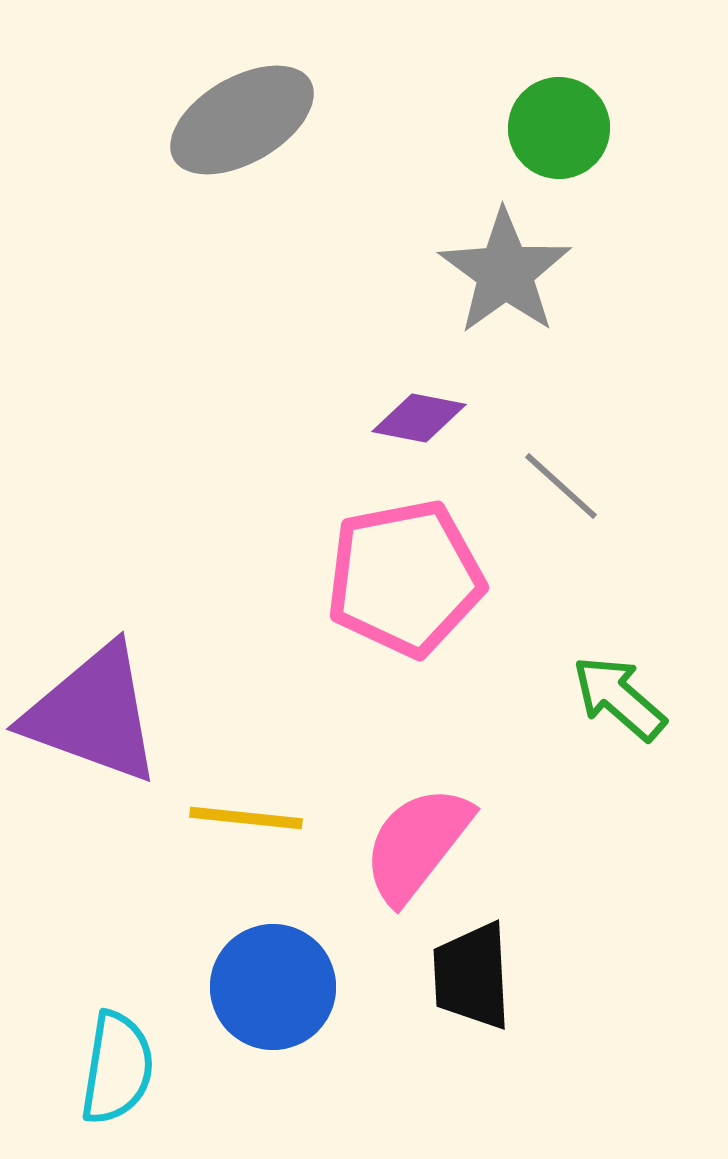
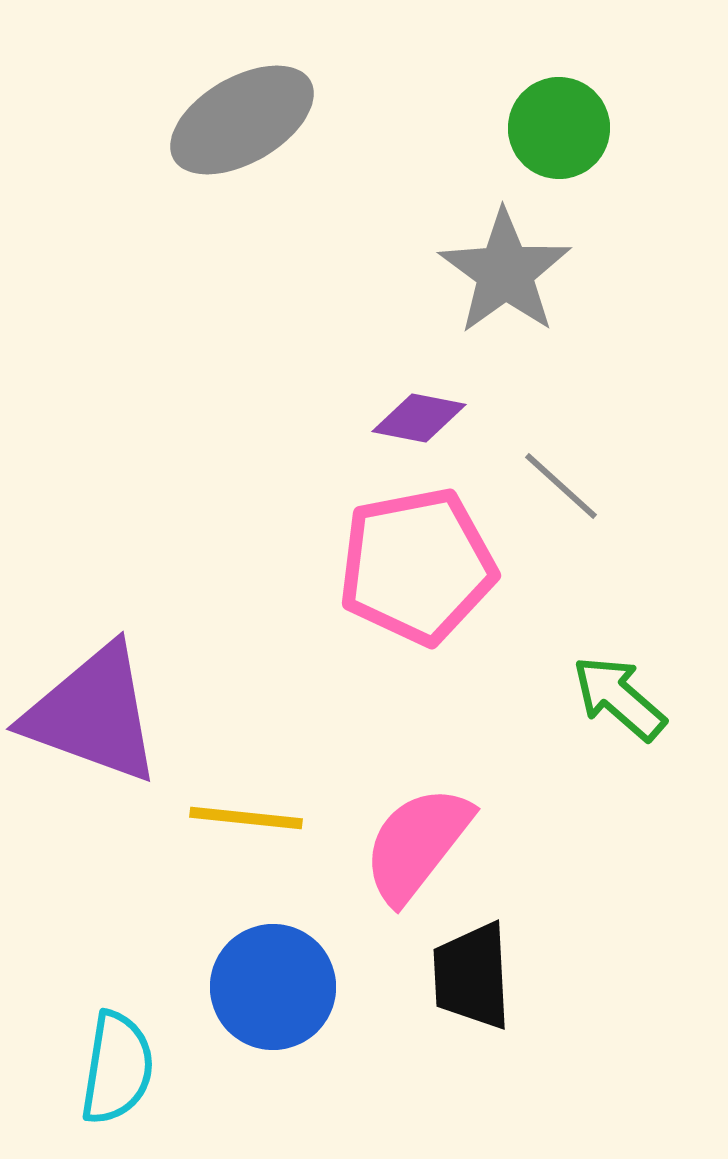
pink pentagon: moved 12 px right, 12 px up
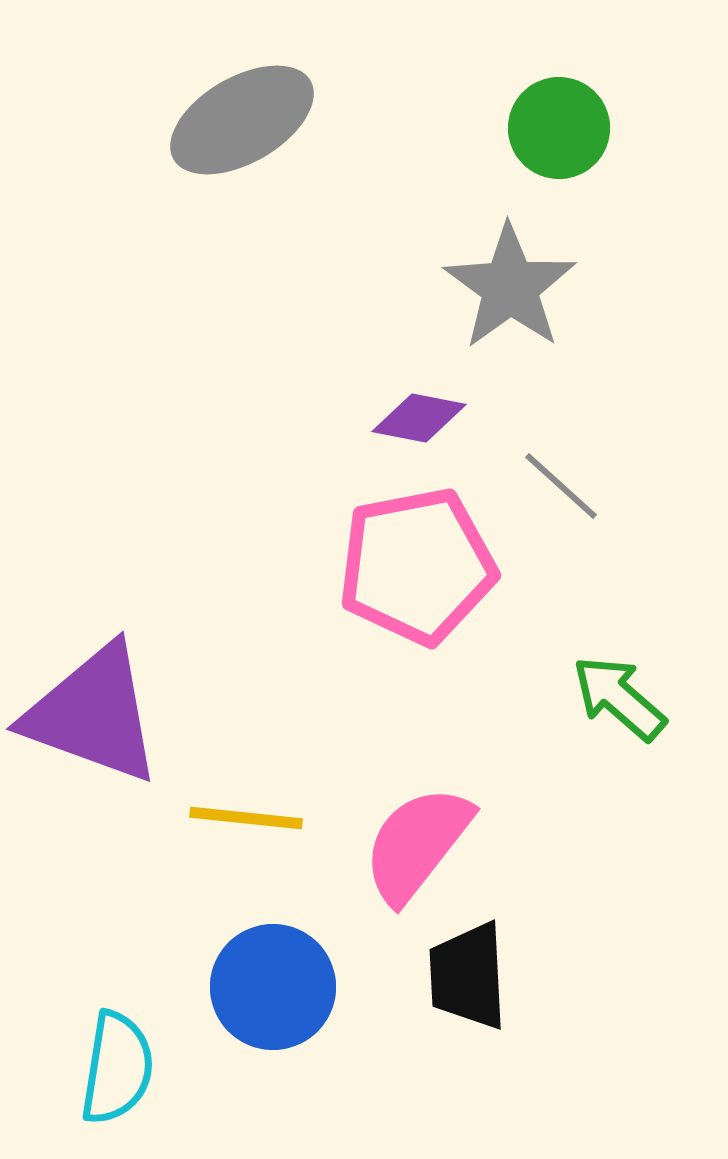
gray star: moved 5 px right, 15 px down
black trapezoid: moved 4 px left
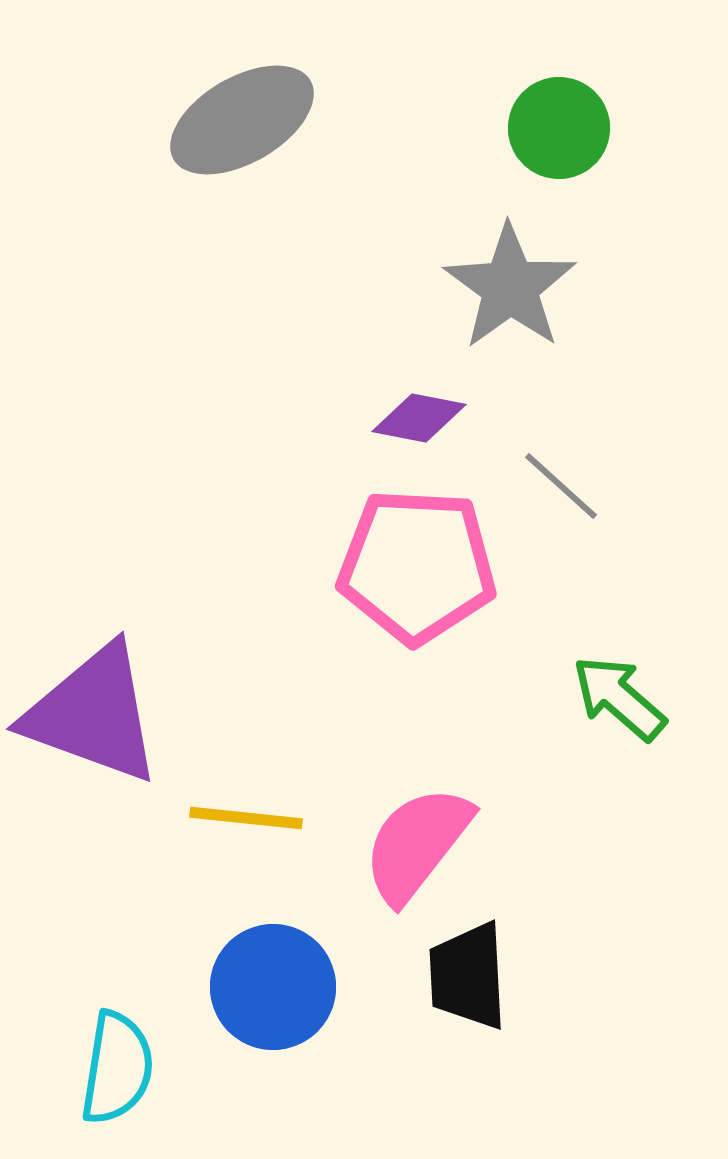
pink pentagon: rotated 14 degrees clockwise
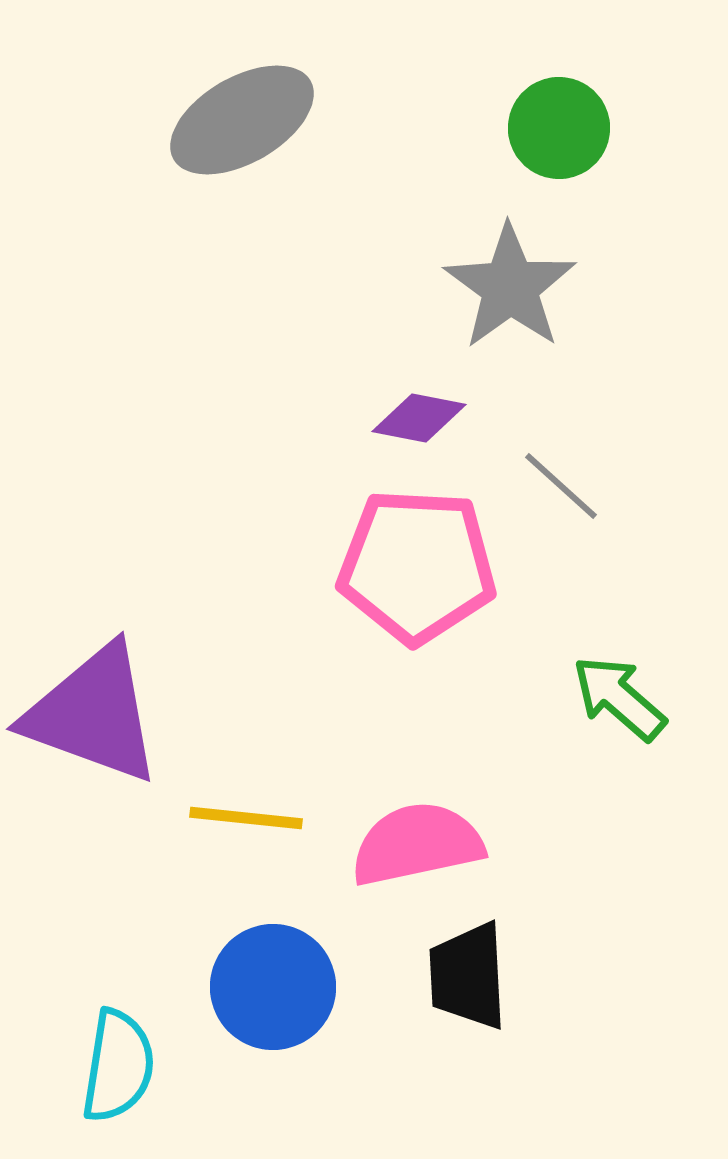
pink semicircle: rotated 40 degrees clockwise
cyan semicircle: moved 1 px right, 2 px up
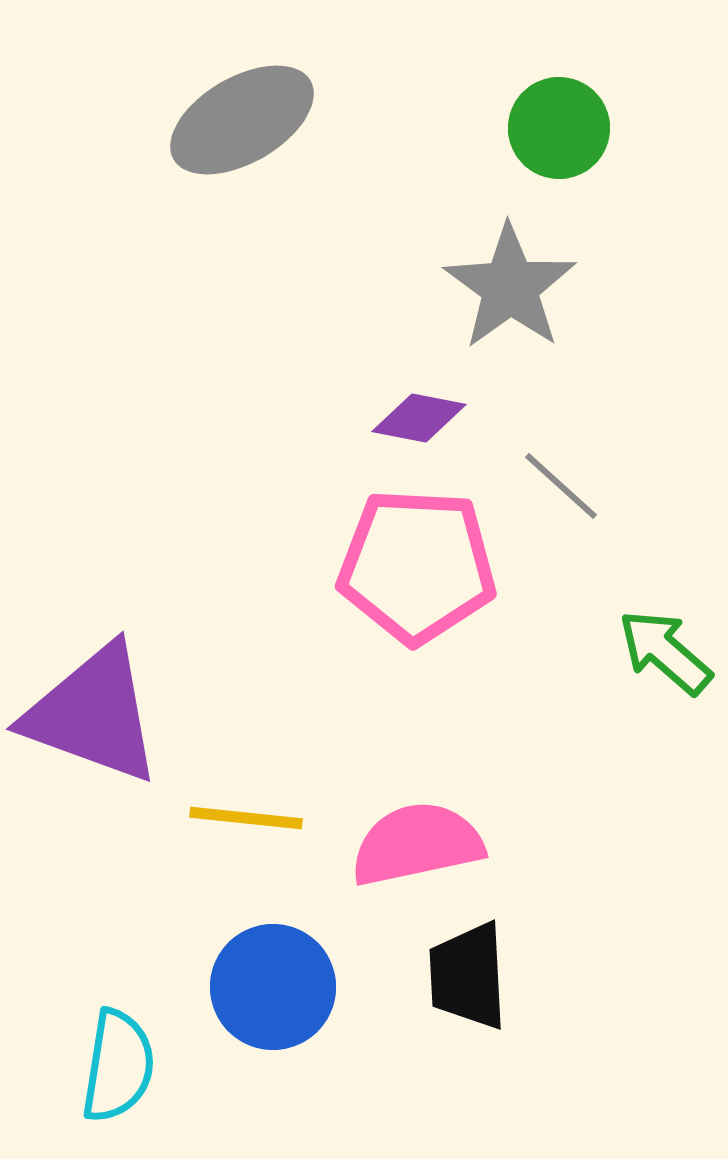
green arrow: moved 46 px right, 46 px up
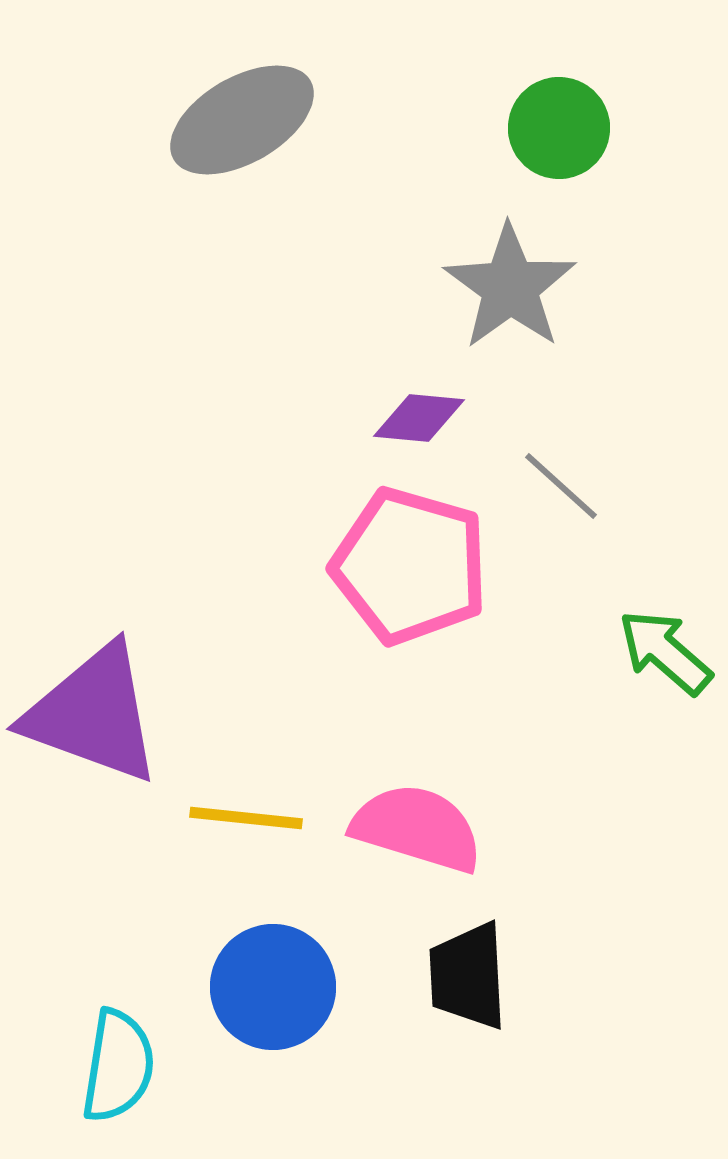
purple diamond: rotated 6 degrees counterclockwise
pink pentagon: moved 7 px left; rotated 13 degrees clockwise
pink semicircle: moved 16 px up; rotated 29 degrees clockwise
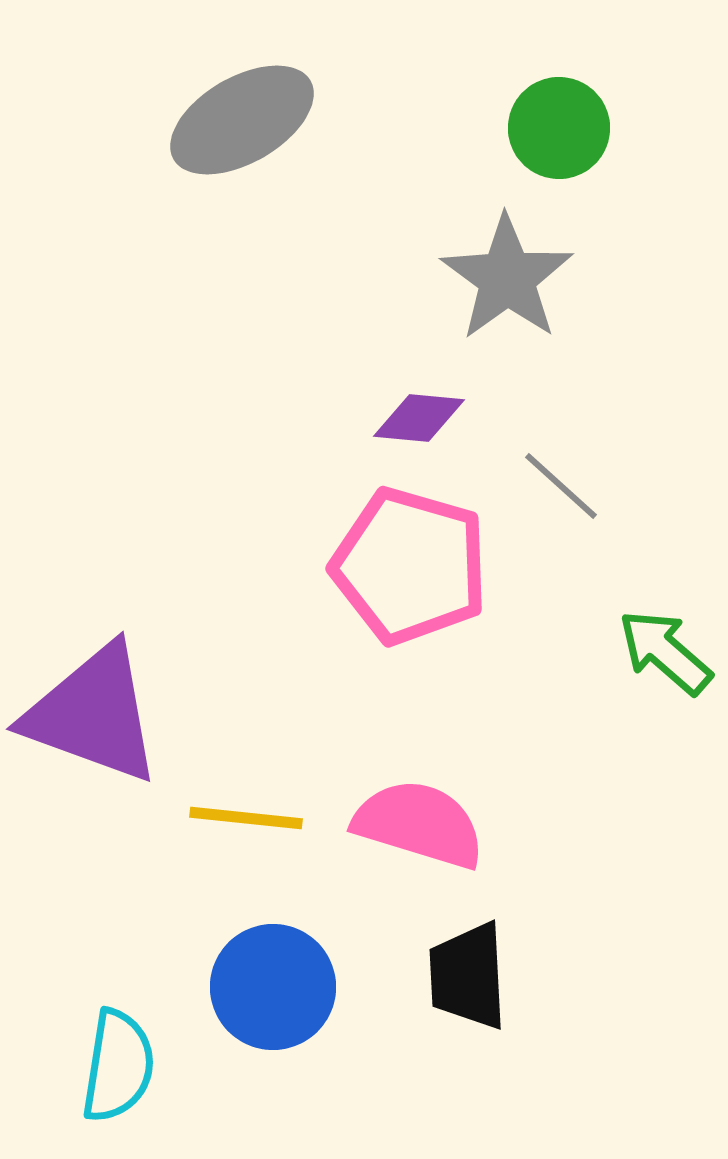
gray star: moved 3 px left, 9 px up
pink semicircle: moved 2 px right, 4 px up
